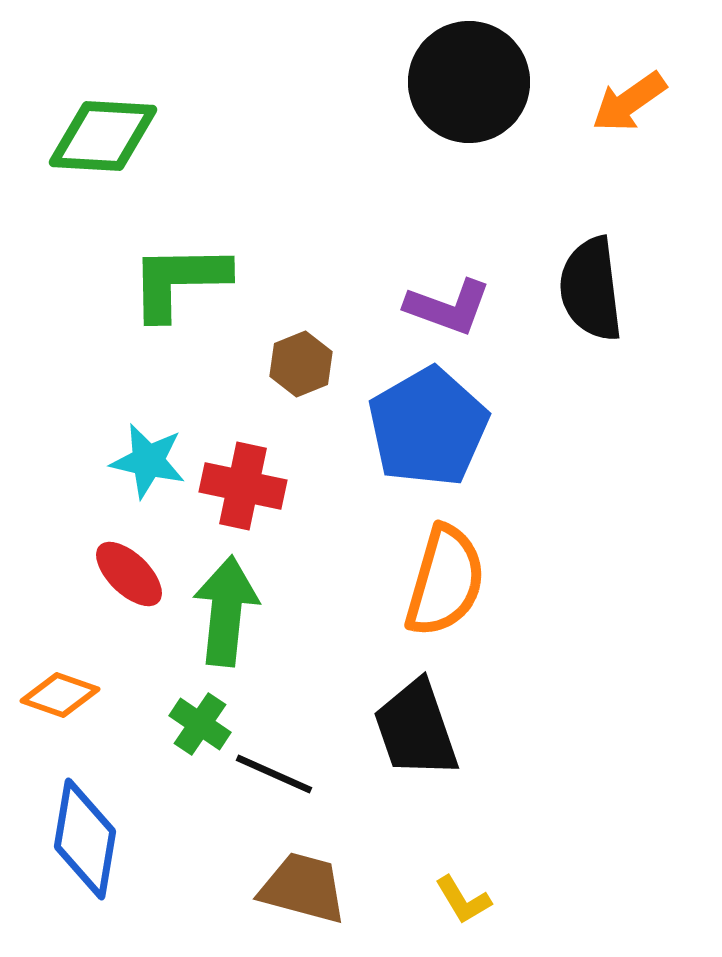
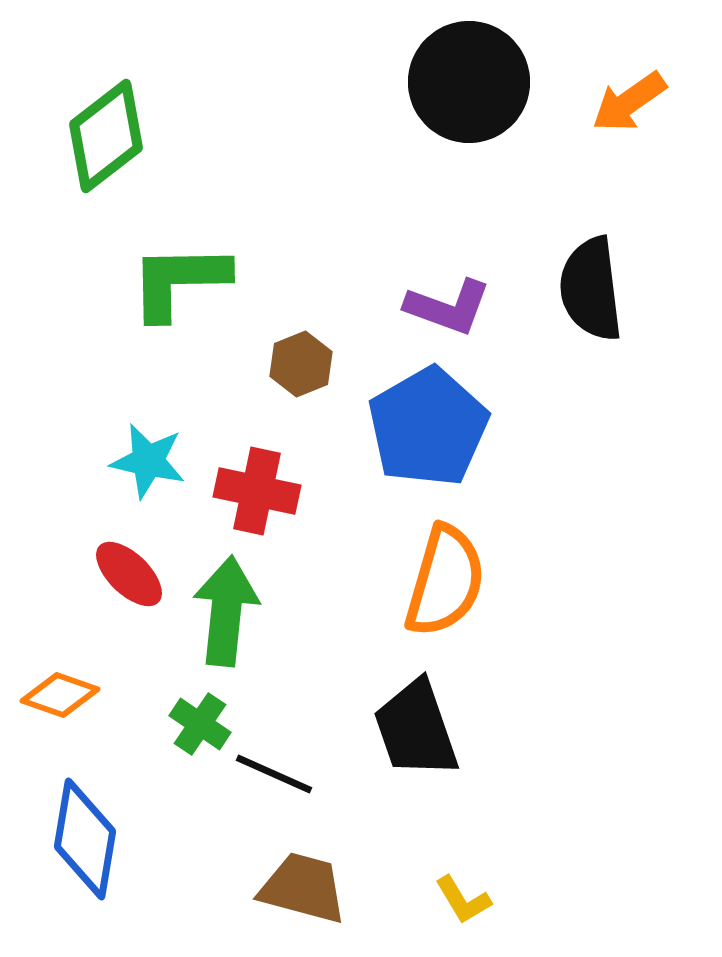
green diamond: moved 3 px right; rotated 41 degrees counterclockwise
red cross: moved 14 px right, 5 px down
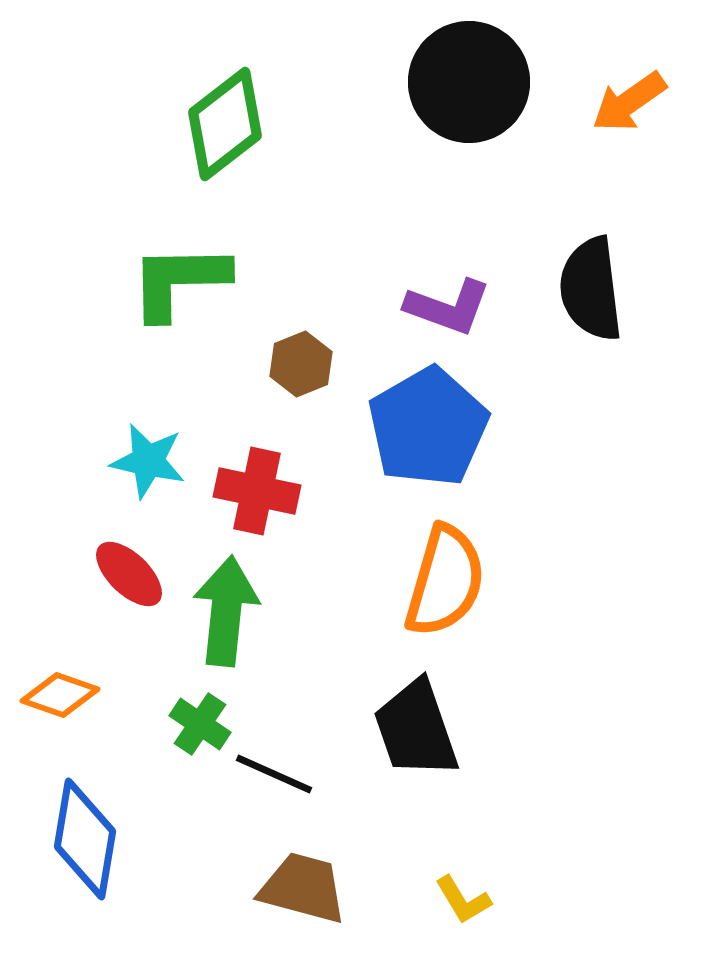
green diamond: moved 119 px right, 12 px up
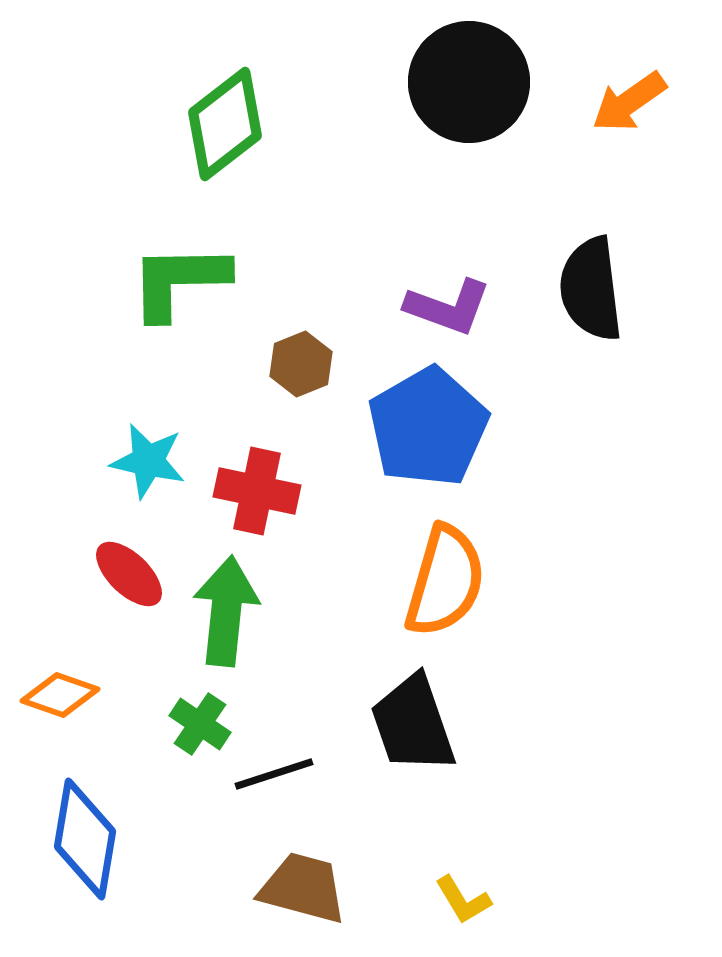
black trapezoid: moved 3 px left, 5 px up
black line: rotated 42 degrees counterclockwise
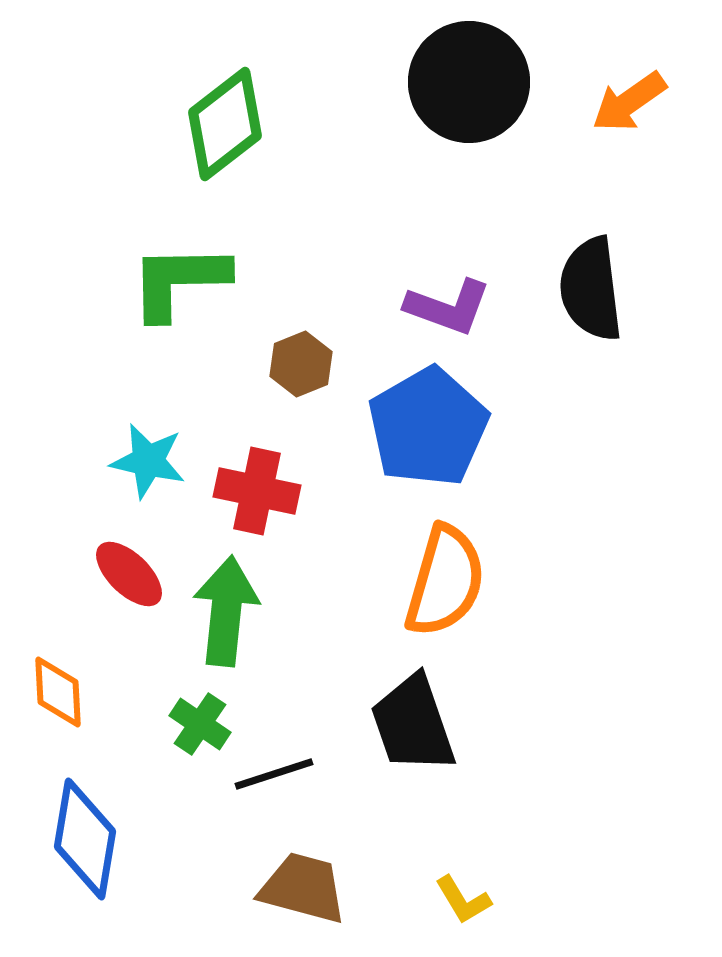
orange diamond: moved 2 px left, 3 px up; rotated 68 degrees clockwise
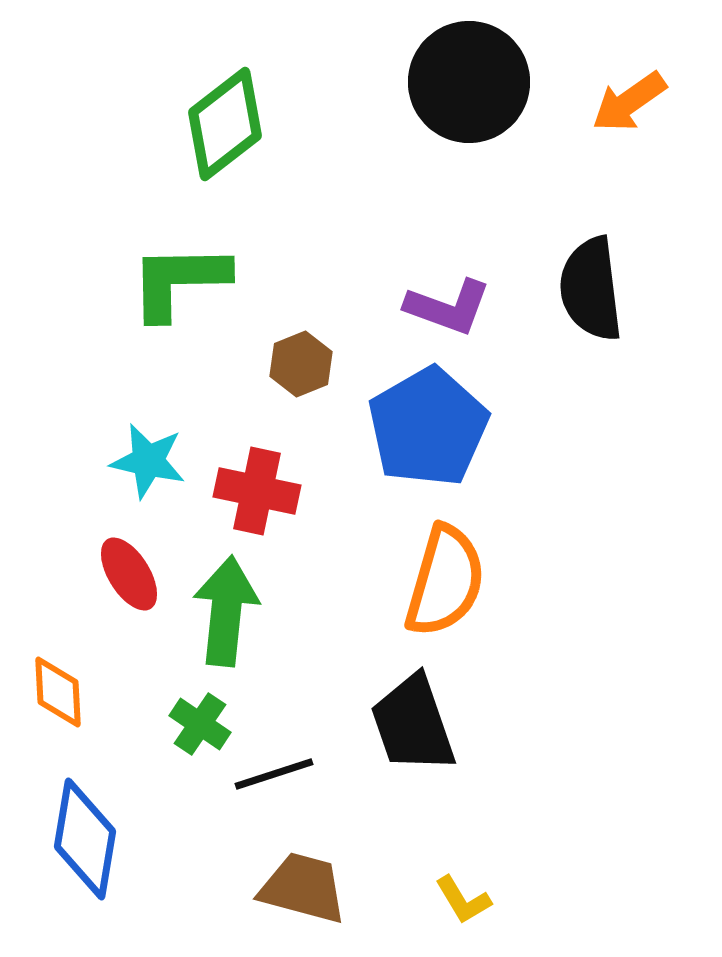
red ellipse: rotated 14 degrees clockwise
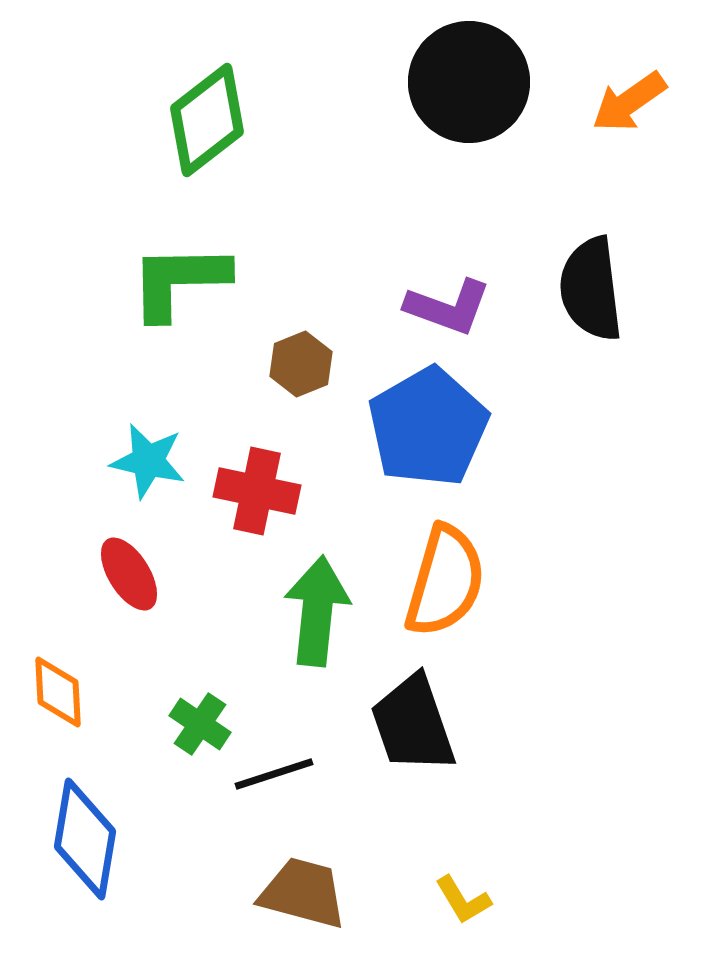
green diamond: moved 18 px left, 4 px up
green arrow: moved 91 px right
brown trapezoid: moved 5 px down
